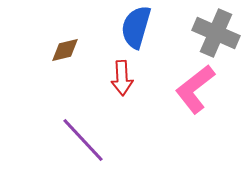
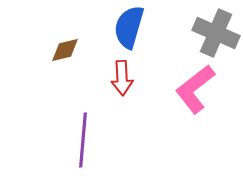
blue semicircle: moved 7 px left
purple line: rotated 48 degrees clockwise
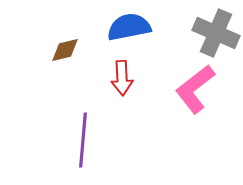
blue semicircle: rotated 63 degrees clockwise
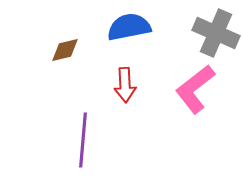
red arrow: moved 3 px right, 7 px down
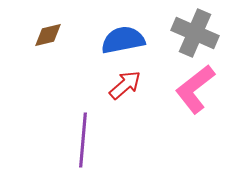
blue semicircle: moved 6 px left, 13 px down
gray cross: moved 21 px left
brown diamond: moved 17 px left, 15 px up
red arrow: rotated 128 degrees counterclockwise
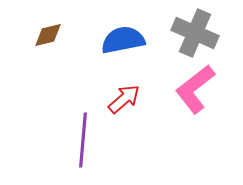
red arrow: moved 1 px left, 14 px down
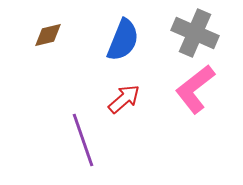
blue semicircle: rotated 123 degrees clockwise
purple line: rotated 24 degrees counterclockwise
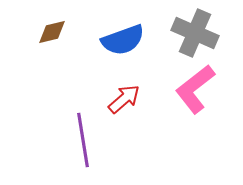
brown diamond: moved 4 px right, 3 px up
blue semicircle: rotated 48 degrees clockwise
purple line: rotated 10 degrees clockwise
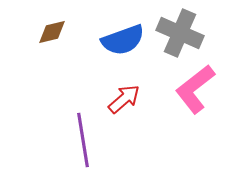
gray cross: moved 15 px left
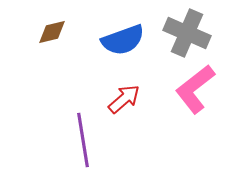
gray cross: moved 7 px right
